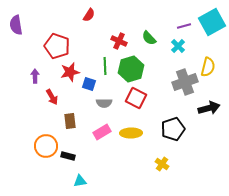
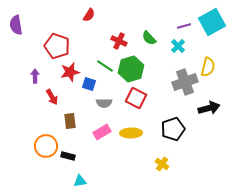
green line: rotated 54 degrees counterclockwise
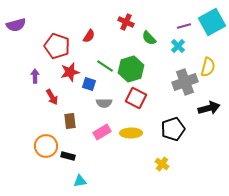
red semicircle: moved 21 px down
purple semicircle: rotated 96 degrees counterclockwise
red cross: moved 7 px right, 19 px up
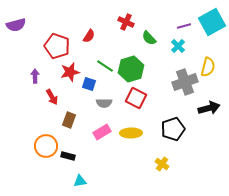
brown rectangle: moved 1 px left, 1 px up; rotated 28 degrees clockwise
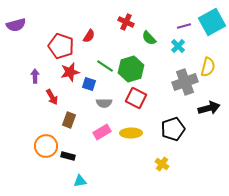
red pentagon: moved 4 px right
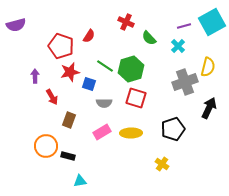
red square: rotated 10 degrees counterclockwise
black arrow: rotated 50 degrees counterclockwise
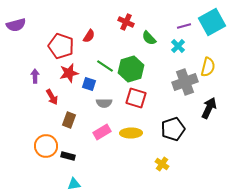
red star: moved 1 px left, 1 px down
cyan triangle: moved 6 px left, 3 px down
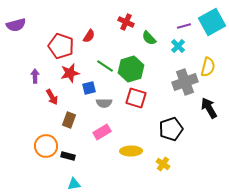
red star: moved 1 px right
blue square: moved 4 px down; rotated 32 degrees counterclockwise
black arrow: rotated 55 degrees counterclockwise
black pentagon: moved 2 px left
yellow ellipse: moved 18 px down
yellow cross: moved 1 px right
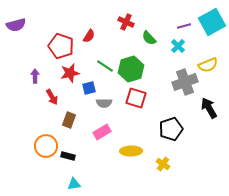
yellow semicircle: moved 2 px up; rotated 54 degrees clockwise
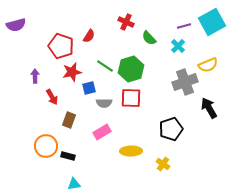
red star: moved 2 px right, 1 px up
red square: moved 5 px left; rotated 15 degrees counterclockwise
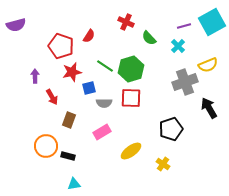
yellow ellipse: rotated 35 degrees counterclockwise
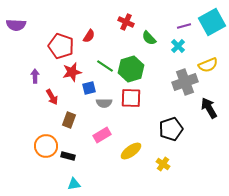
purple semicircle: rotated 18 degrees clockwise
pink rectangle: moved 3 px down
